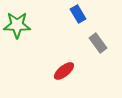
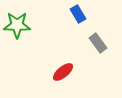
red ellipse: moved 1 px left, 1 px down
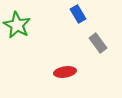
green star: rotated 28 degrees clockwise
red ellipse: moved 2 px right; rotated 30 degrees clockwise
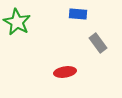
blue rectangle: rotated 54 degrees counterclockwise
green star: moved 3 px up
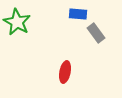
gray rectangle: moved 2 px left, 10 px up
red ellipse: rotated 70 degrees counterclockwise
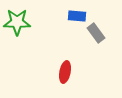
blue rectangle: moved 1 px left, 2 px down
green star: rotated 28 degrees counterclockwise
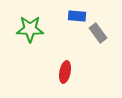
green star: moved 13 px right, 7 px down
gray rectangle: moved 2 px right
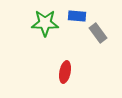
green star: moved 15 px right, 6 px up
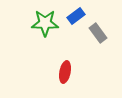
blue rectangle: moved 1 px left; rotated 42 degrees counterclockwise
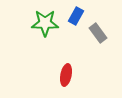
blue rectangle: rotated 24 degrees counterclockwise
red ellipse: moved 1 px right, 3 px down
